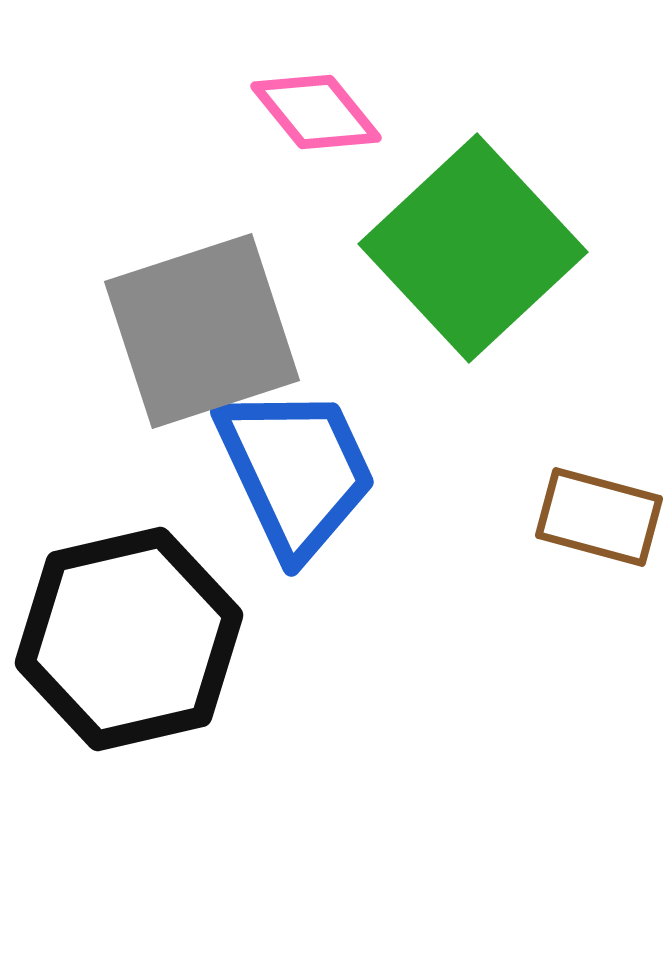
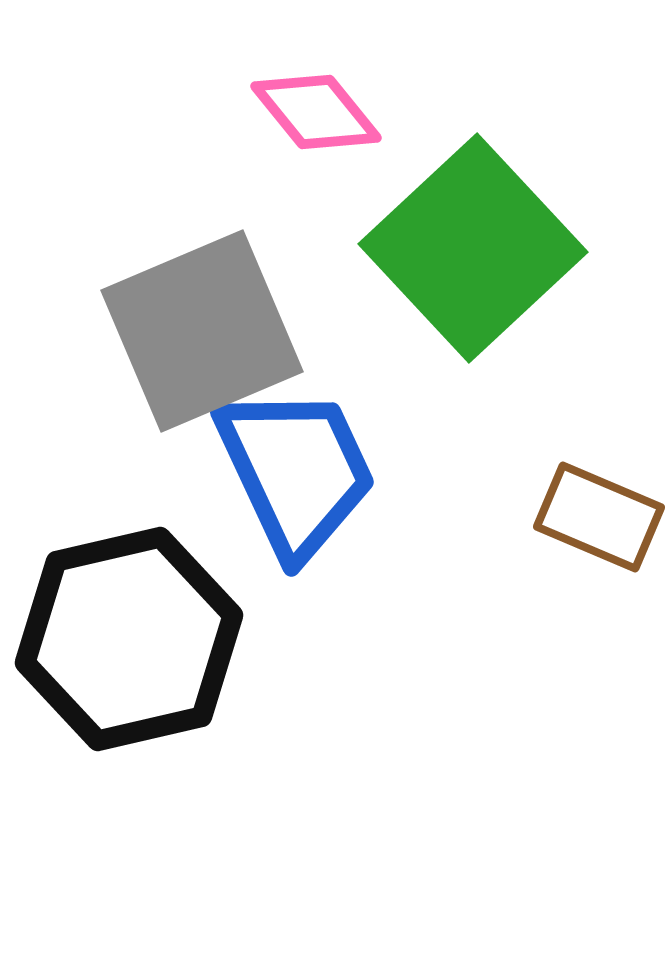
gray square: rotated 5 degrees counterclockwise
brown rectangle: rotated 8 degrees clockwise
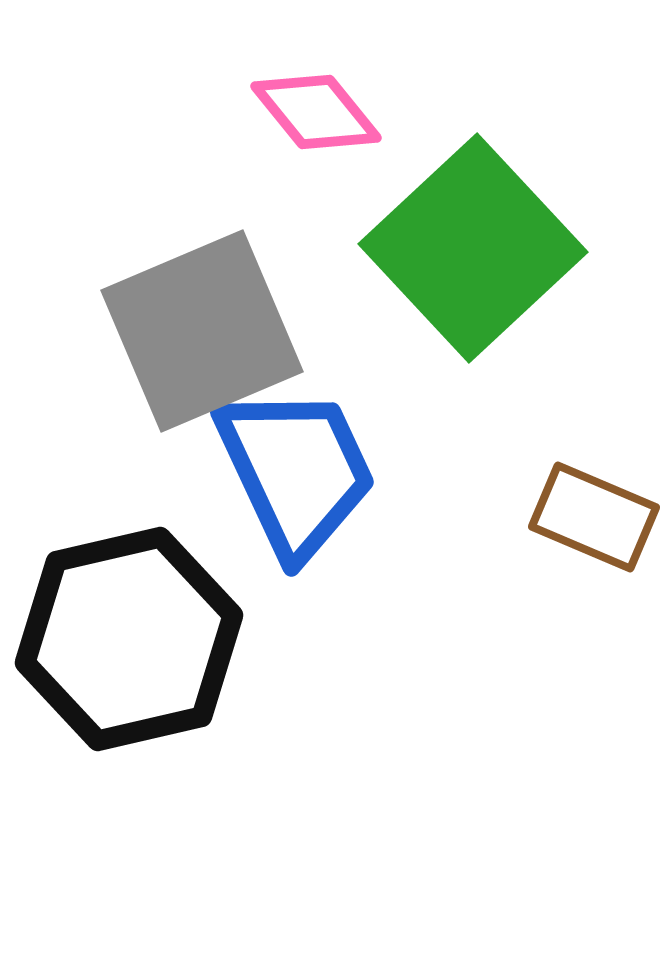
brown rectangle: moved 5 px left
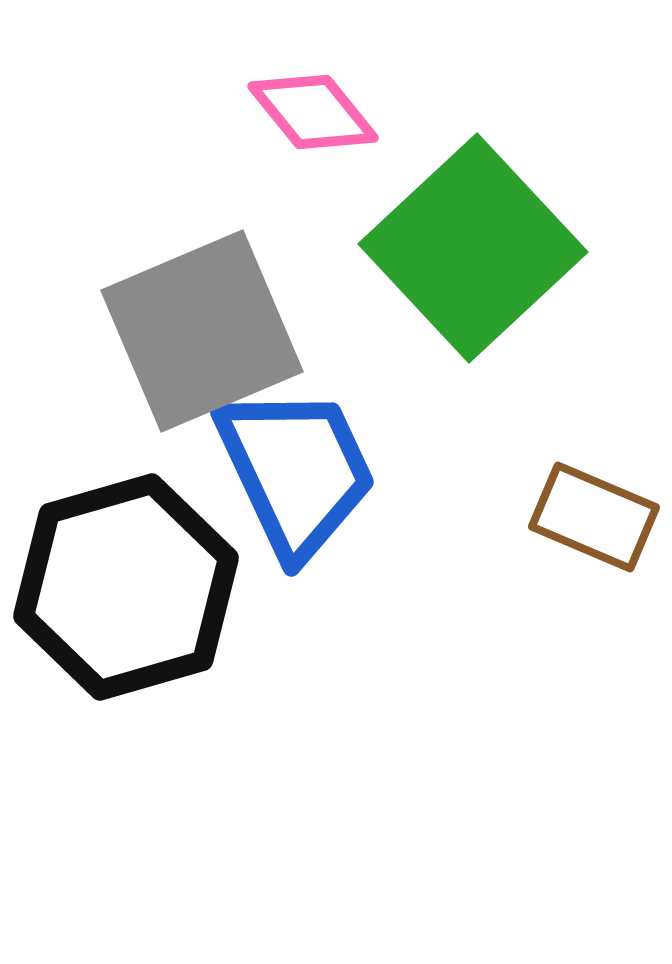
pink diamond: moved 3 px left
black hexagon: moved 3 px left, 52 px up; rotated 3 degrees counterclockwise
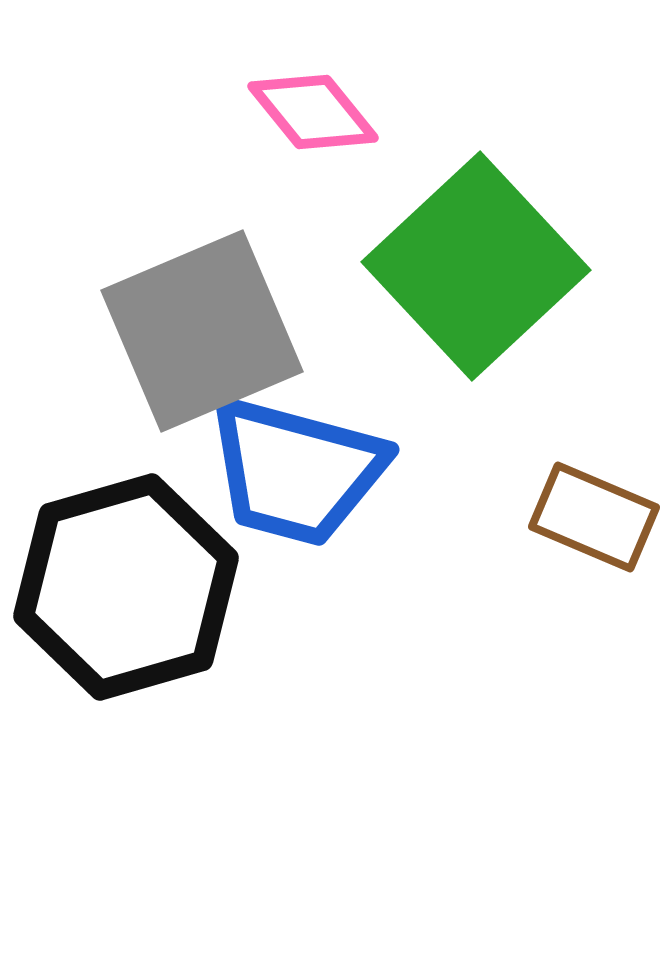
green square: moved 3 px right, 18 px down
blue trapezoid: rotated 130 degrees clockwise
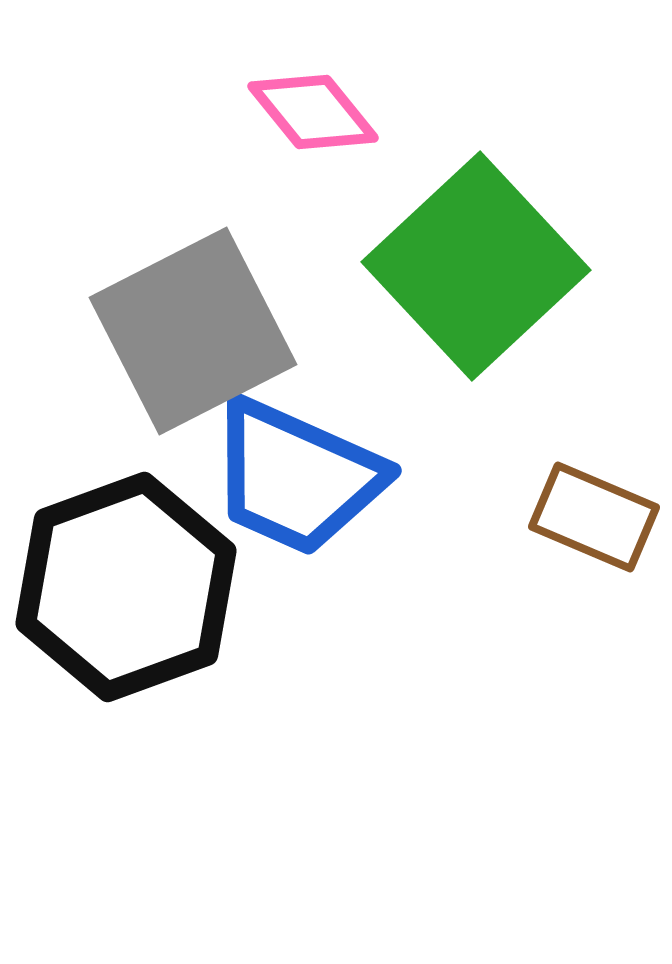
gray square: moved 9 px left; rotated 4 degrees counterclockwise
blue trapezoid: moved 6 px down; rotated 9 degrees clockwise
black hexagon: rotated 4 degrees counterclockwise
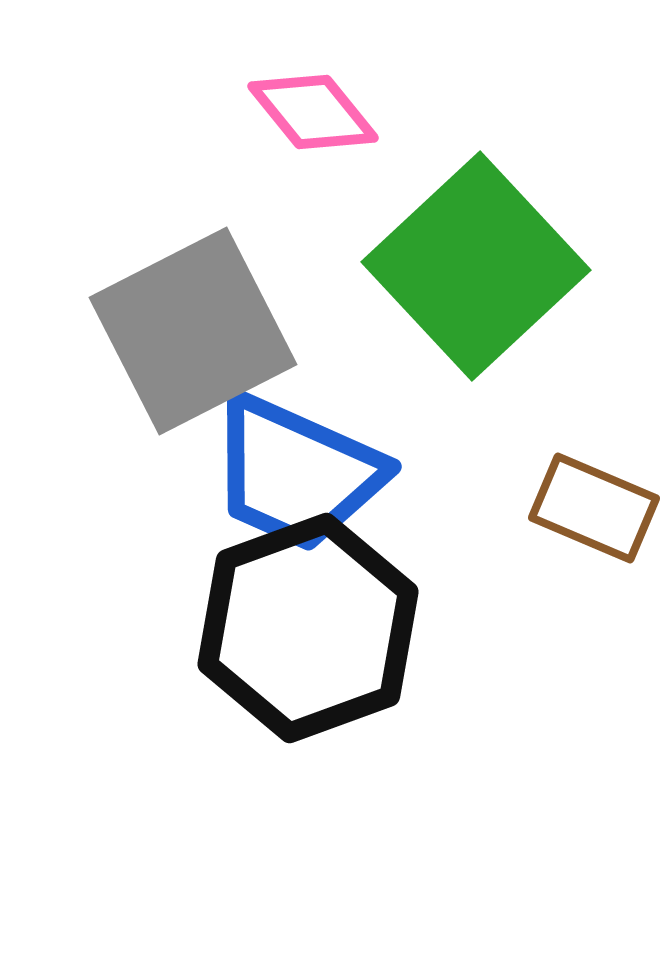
blue trapezoid: moved 4 px up
brown rectangle: moved 9 px up
black hexagon: moved 182 px right, 41 px down
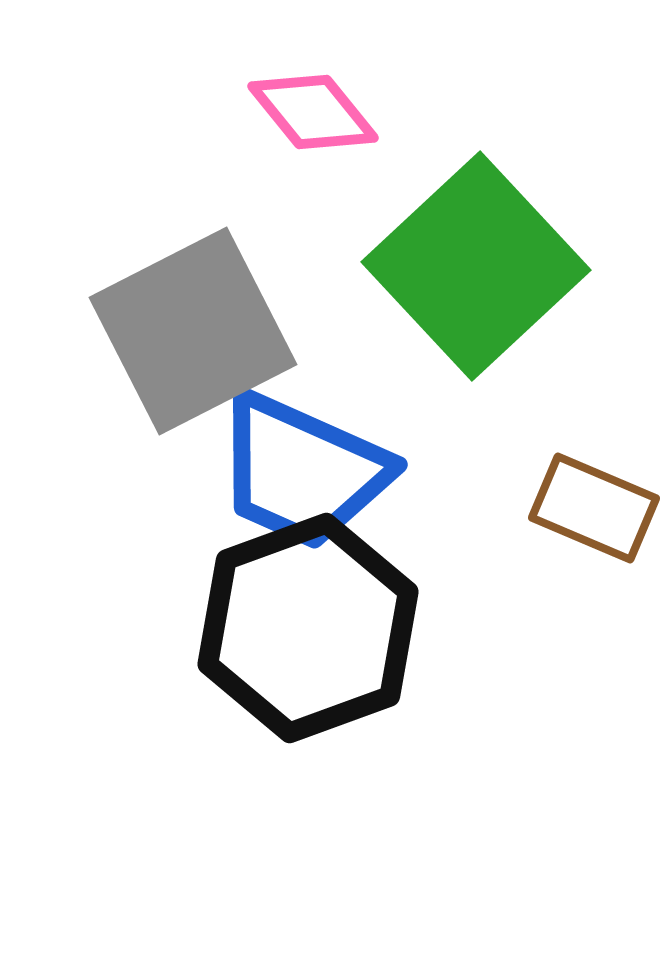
blue trapezoid: moved 6 px right, 2 px up
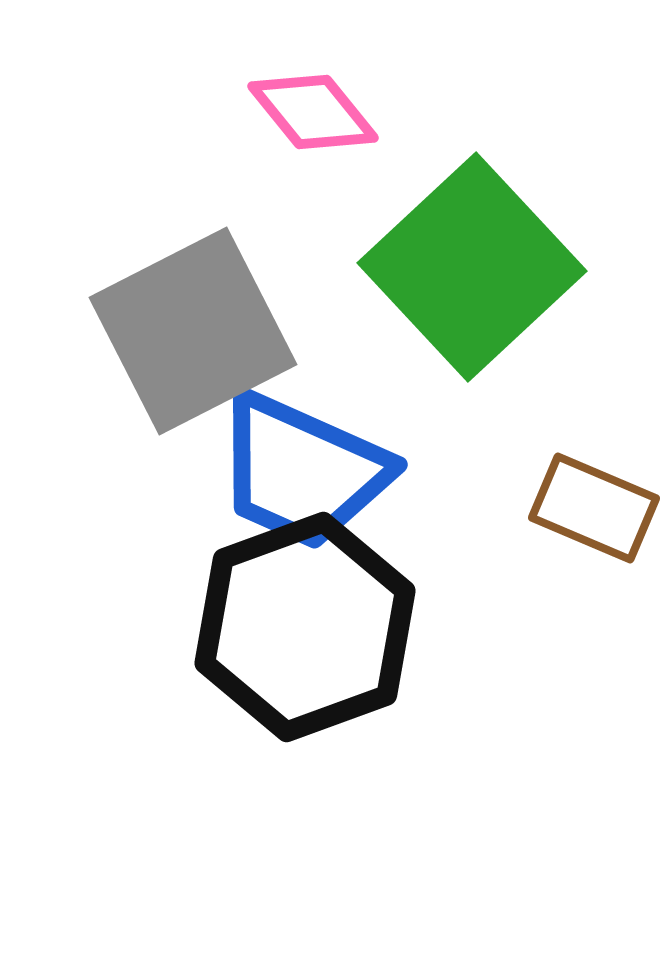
green square: moved 4 px left, 1 px down
black hexagon: moved 3 px left, 1 px up
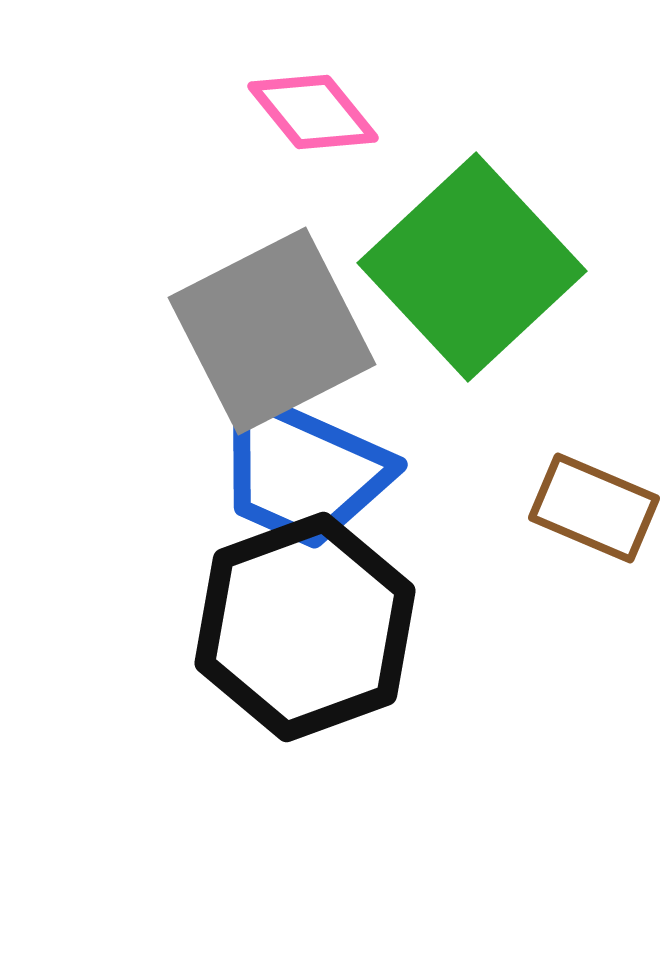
gray square: moved 79 px right
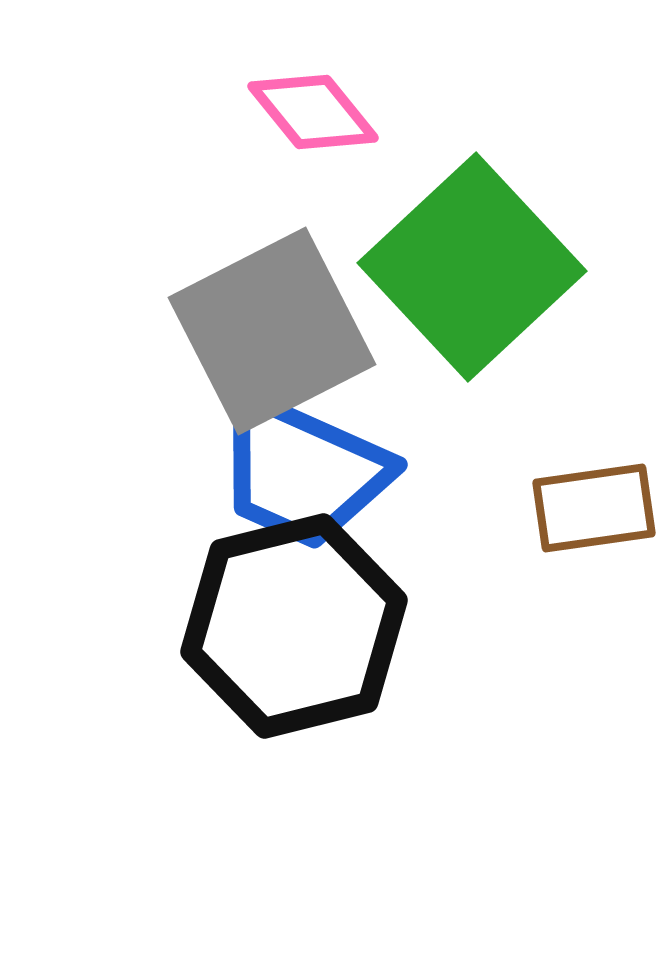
brown rectangle: rotated 31 degrees counterclockwise
black hexagon: moved 11 px left, 1 px up; rotated 6 degrees clockwise
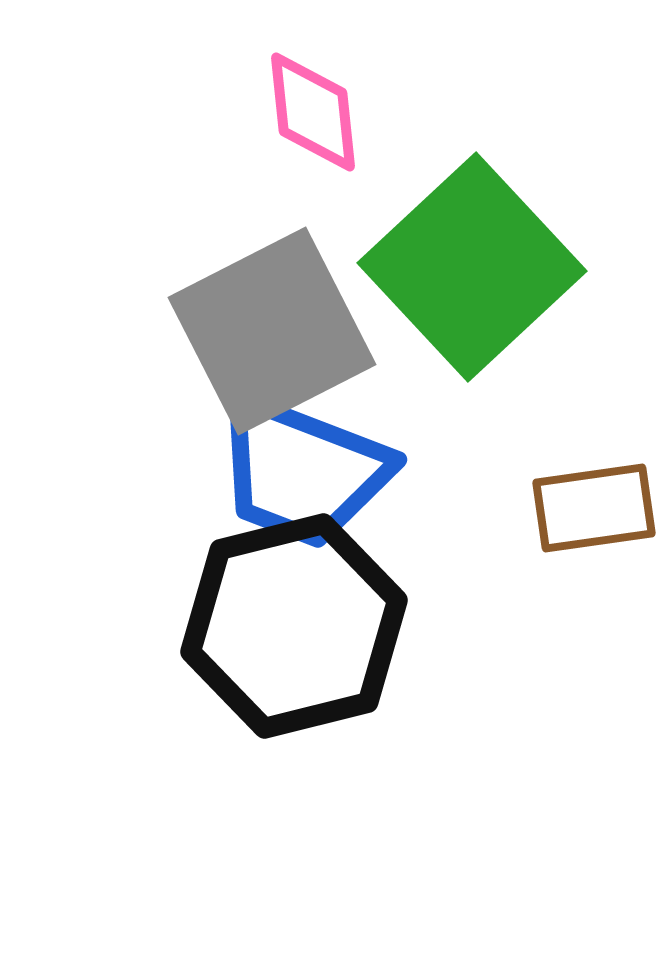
pink diamond: rotated 33 degrees clockwise
blue trapezoid: rotated 3 degrees counterclockwise
